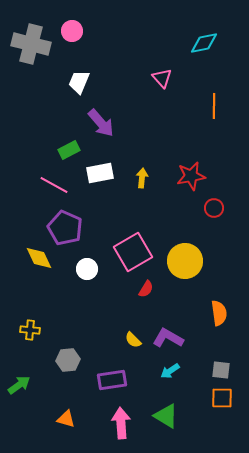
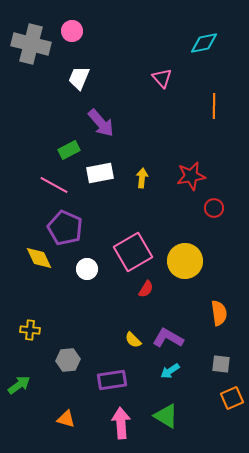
white trapezoid: moved 4 px up
gray square: moved 6 px up
orange square: moved 10 px right; rotated 25 degrees counterclockwise
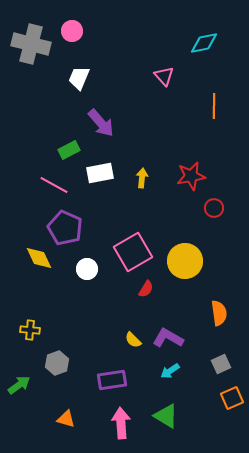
pink triangle: moved 2 px right, 2 px up
gray hexagon: moved 11 px left, 3 px down; rotated 15 degrees counterclockwise
gray square: rotated 30 degrees counterclockwise
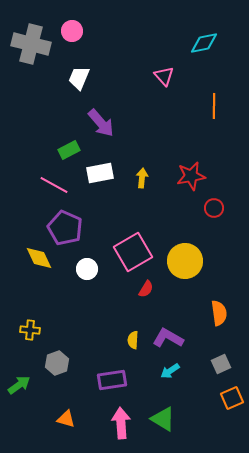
yellow semicircle: rotated 48 degrees clockwise
green triangle: moved 3 px left, 3 px down
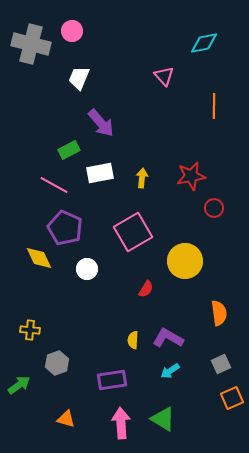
pink square: moved 20 px up
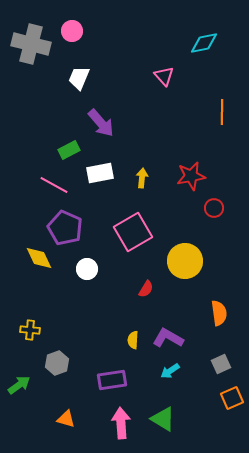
orange line: moved 8 px right, 6 px down
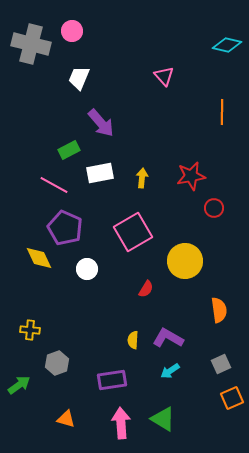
cyan diamond: moved 23 px right, 2 px down; rotated 24 degrees clockwise
orange semicircle: moved 3 px up
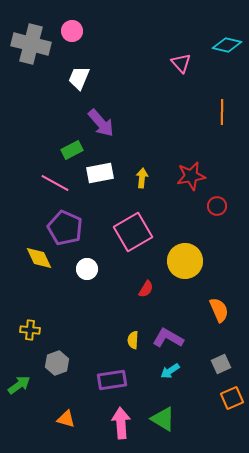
pink triangle: moved 17 px right, 13 px up
green rectangle: moved 3 px right
pink line: moved 1 px right, 2 px up
red circle: moved 3 px right, 2 px up
orange semicircle: rotated 15 degrees counterclockwise
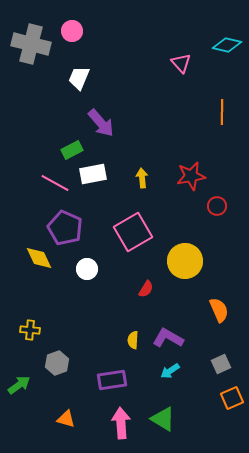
white rectangle: moved 7 px left, 1 px down
yellow arrow: rotated 12 degrees counterclockwise
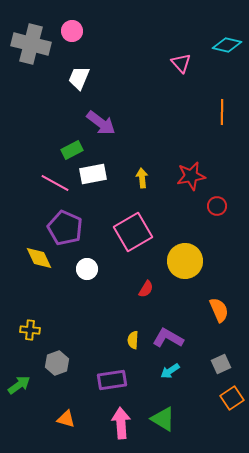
purple arrow: rotated 12 degrees counterclockwise
orange square: rotated 10 degrees counterclockwise
